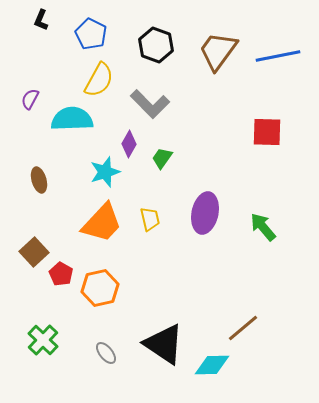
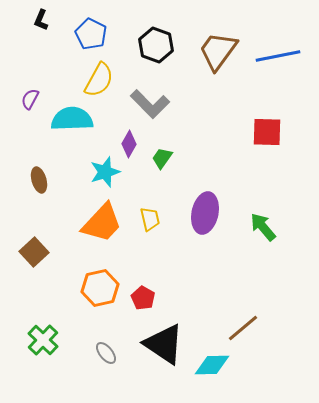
red pentagon: moved 82 px right, 24 px down
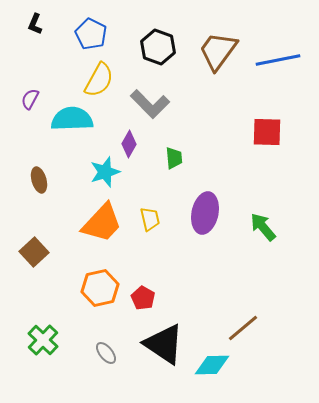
black L-shape: moved 6 px left, 4 px down
black hexagon: moved 2 px right, 2 px down
blue line: moved 4 px down
green trapezoid: moved 12 px right; rotated 140 degrees clockwise
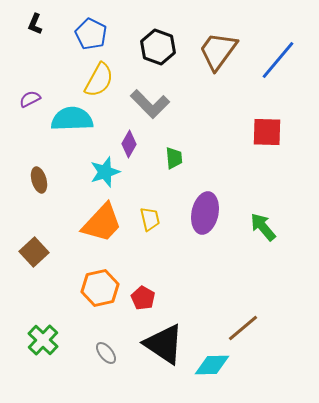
blue line: rotated 39 degrees counterclockwise
purple semicircle: rotated 35 degrees clockwise
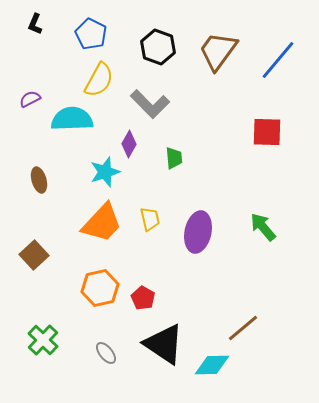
purple ellipse: moved 7 px left, 19 px down
brown square: moved 3 px down
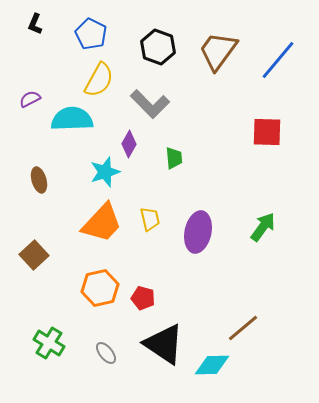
green arrow: rotated 76 degrees clockwise
red pentagon: rotated 15 degrees counterclockwise
green cross: moved 6 px right, 3 px down; rotated 12 degrees counterclockwise
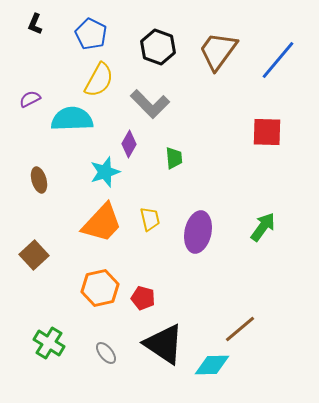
brown line: moved 3 px left, 1 px down
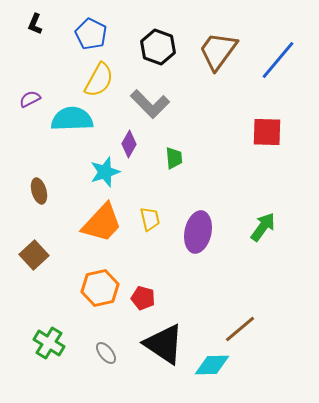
brown ellipse: moved 11 px down
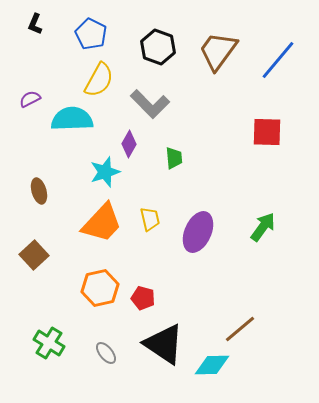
purple ellipse: rotated 12 degrees clockwise
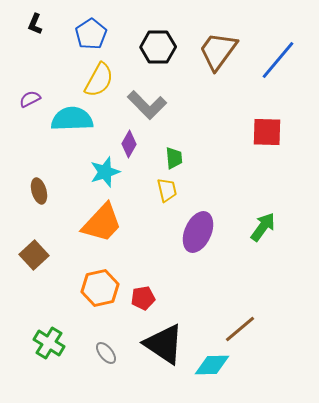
blue pentagon: rotated 12 degrees clockwise
black hexagon: rotated 20 degrees counterclockwise
gray L-shape: moved 3 px left, 1 px down
yellow trapezoid: moved 17 px right, 29 px up
red pentagon: rotated 25 degrees counterclockwise
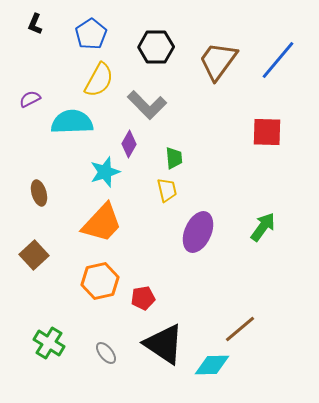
black hexagon: moved 2 px left
brown trapezoid: moved 10 px down
cyan semicircle: moved 3 px down
brown ellipse: moved 2 px down
orange hexagon: moved 7 px up
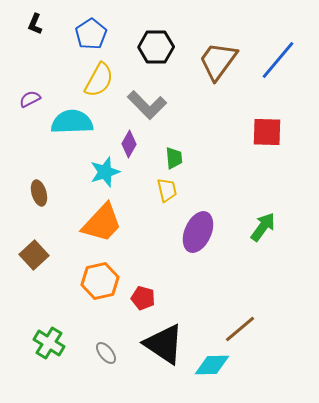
red pentagon: rotated 25 degrees clockwise
